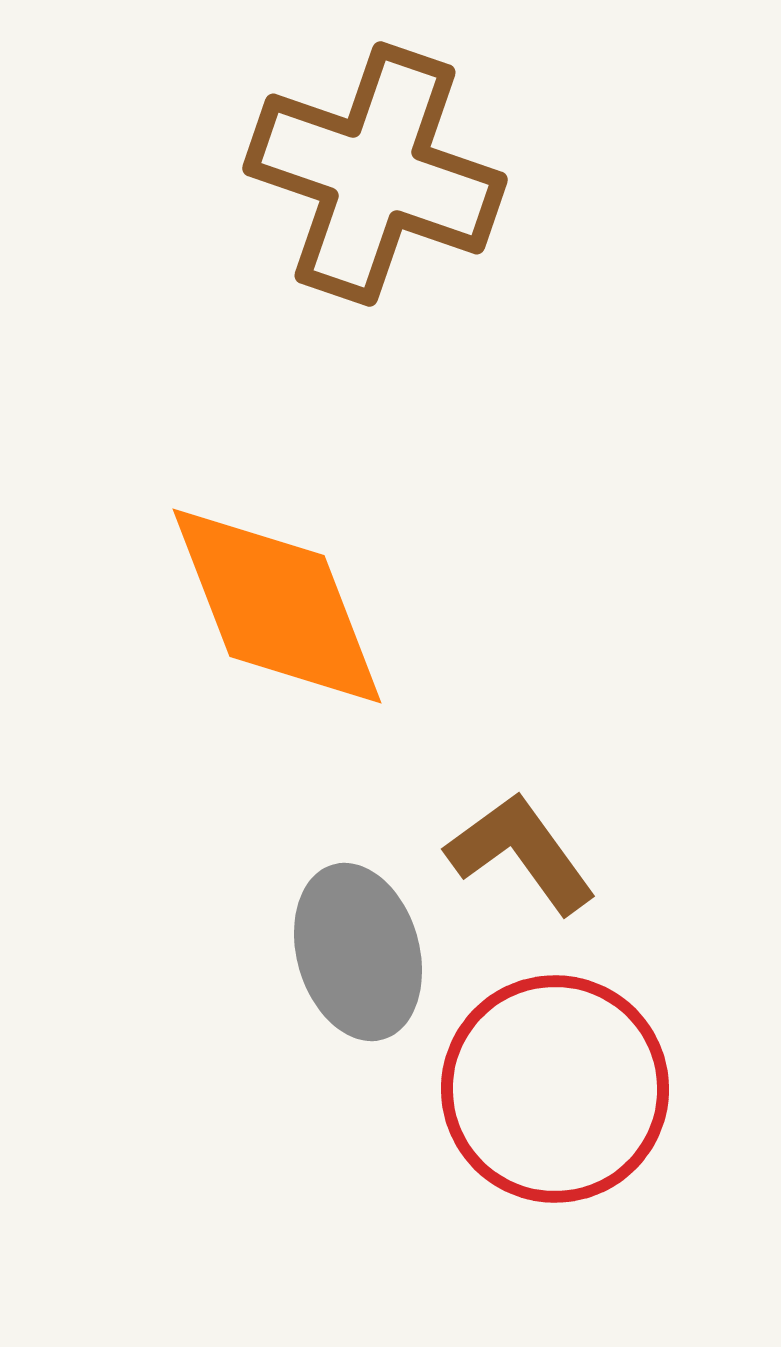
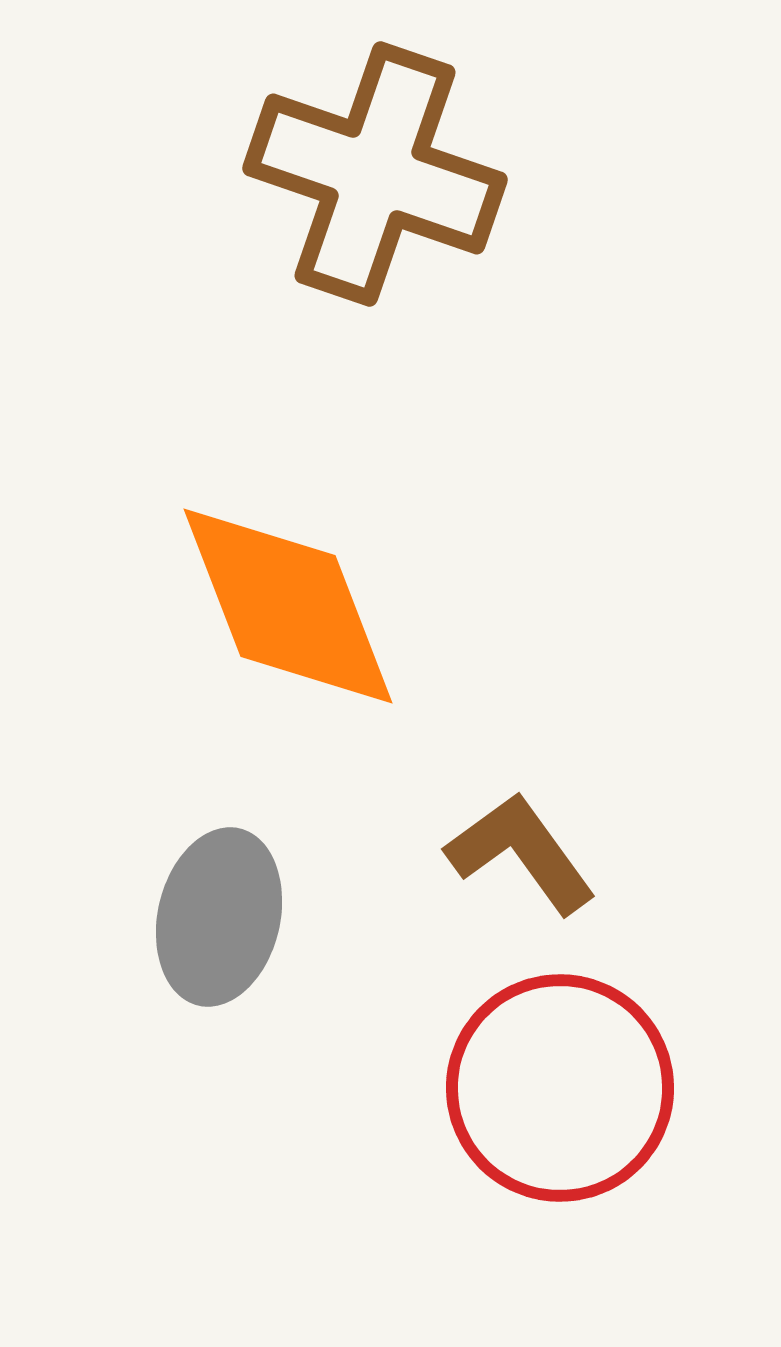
orange diamond: moved 11 px right
gray ellipse: moved 139 px left, 35 px up; rotated 29 degrees clockwise
red circle: moved 5 px right, 1 px up
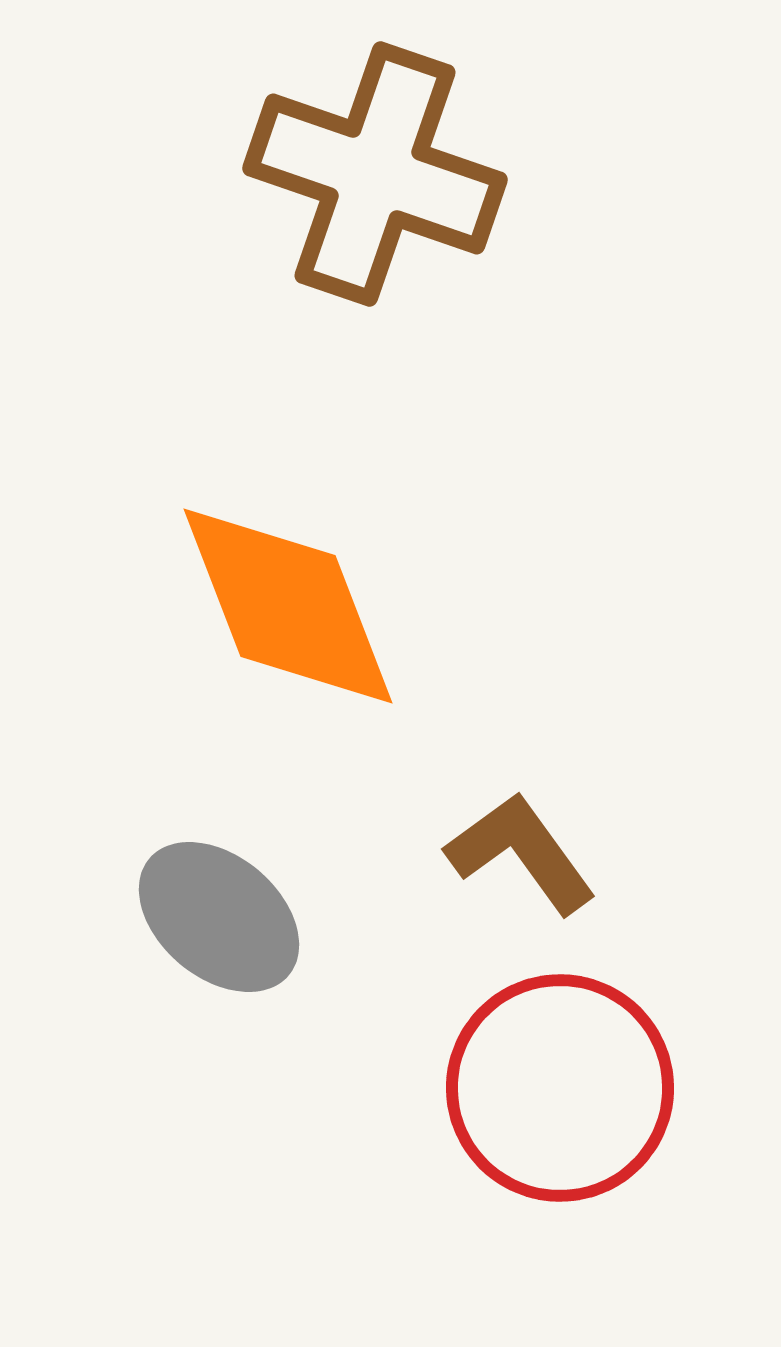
gray ellipse: rotated 63 degrees counterclockwise
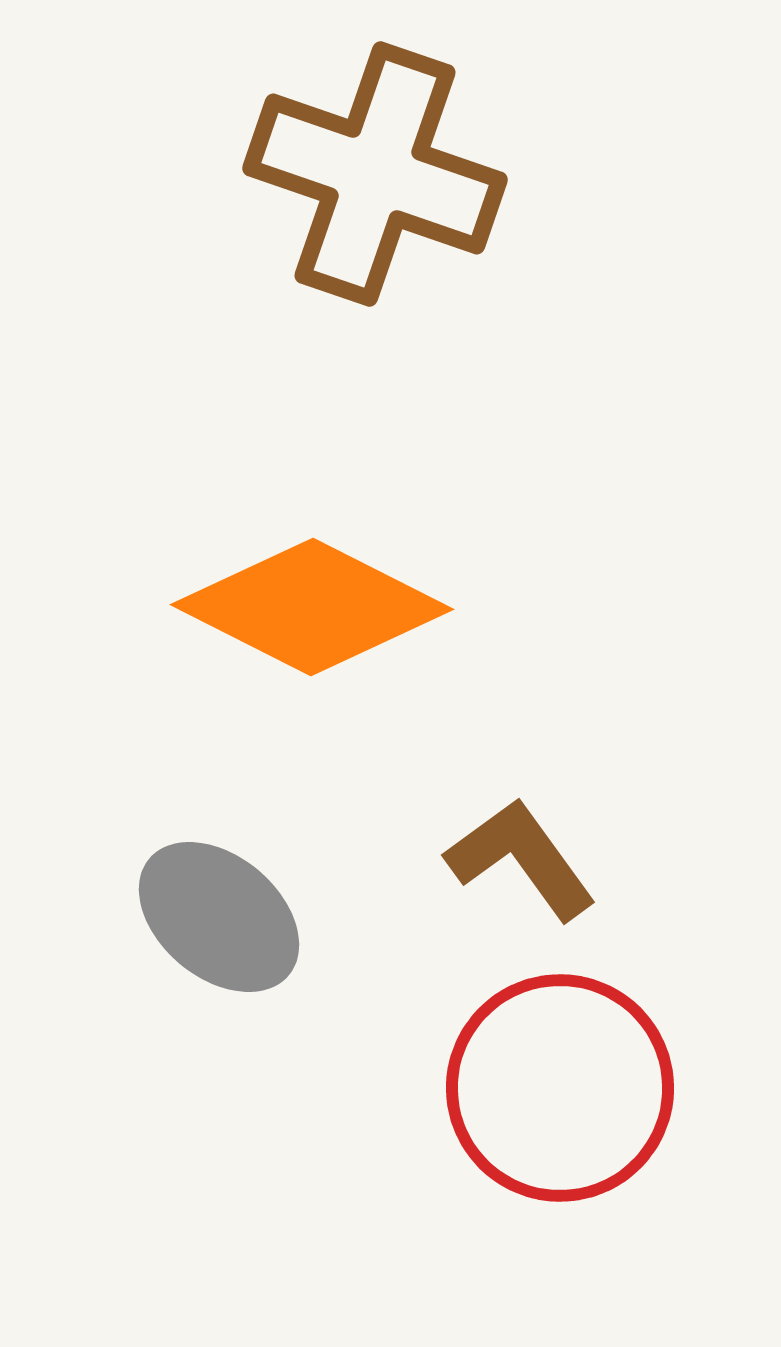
orange diamond: moved 24 px right, 1 px down; rotated 42 degrees counterclockwise
brown L-shape: moved 6 px down
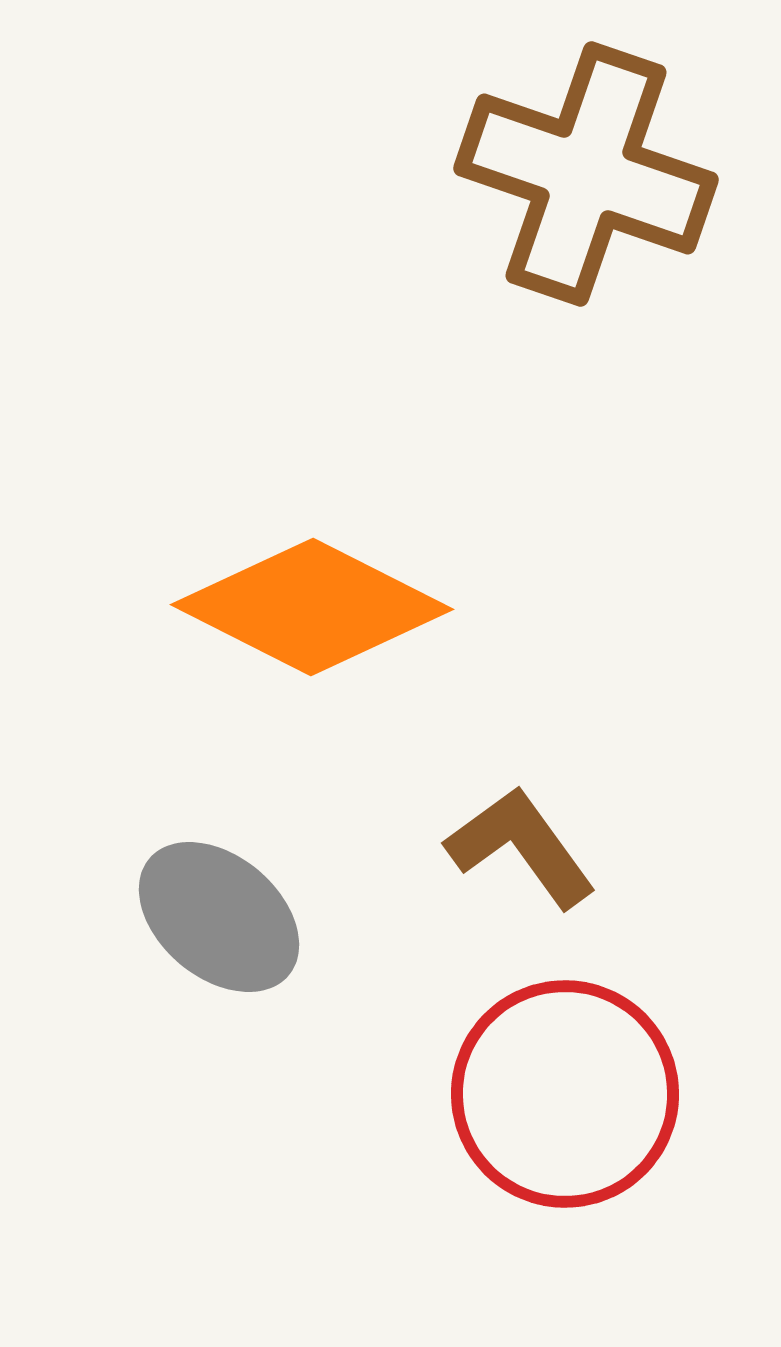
brown cross: moved 211 px right
brown L-shape: moved 12 px up
red circle: moved 5 px right, 6 px down
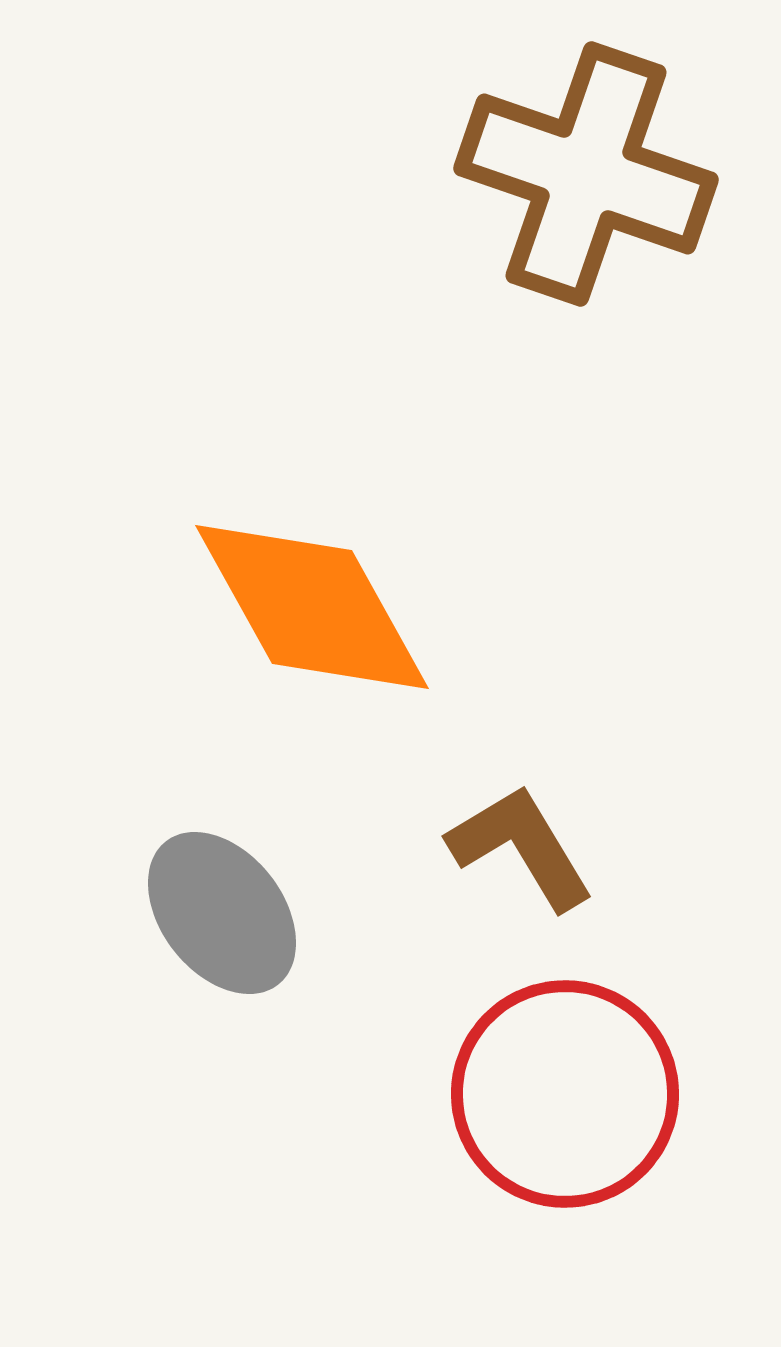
orange diamond: rotated 34 degrees clockwise
brown L-shape: rotated 5 degrees clockwise
gray ellipse: moved 3 px right, 4 px up; rotated 12 degrees clockwise
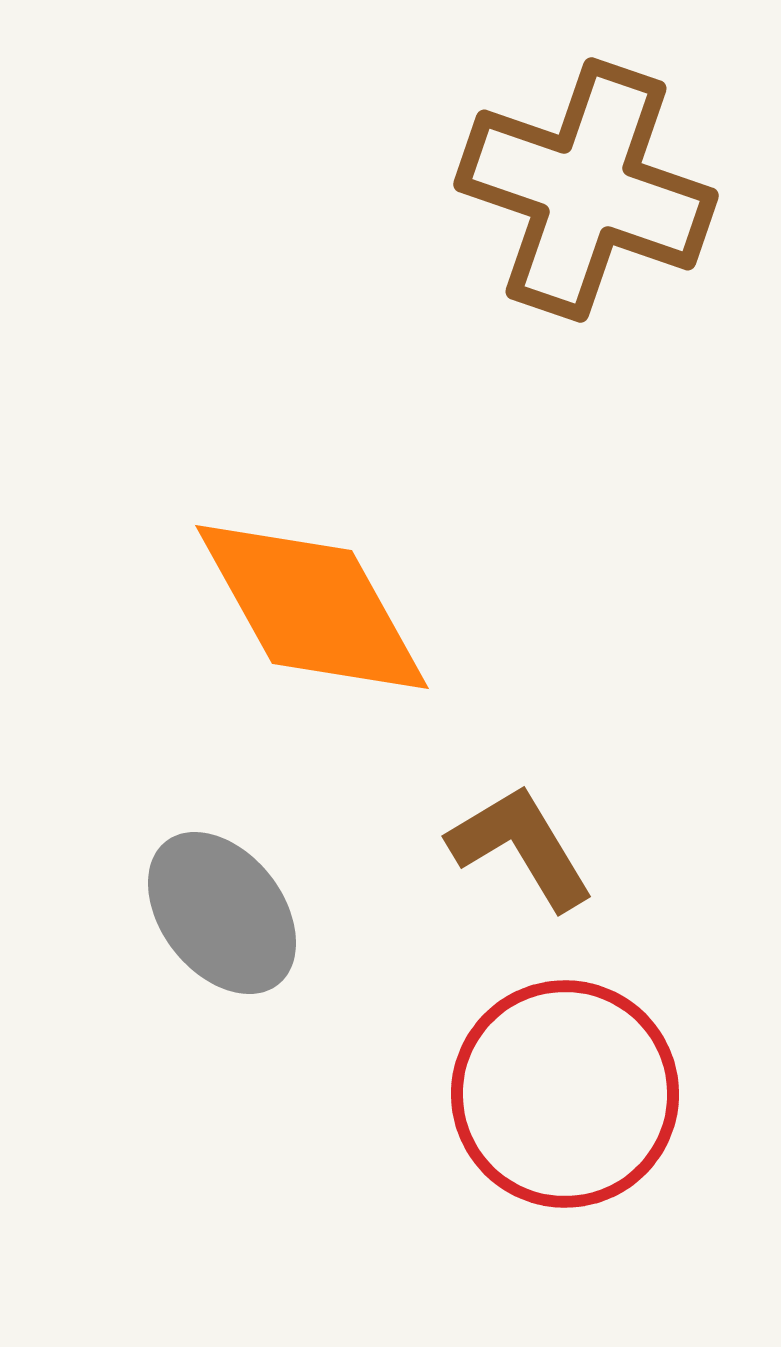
brown cross: moved 16 px down
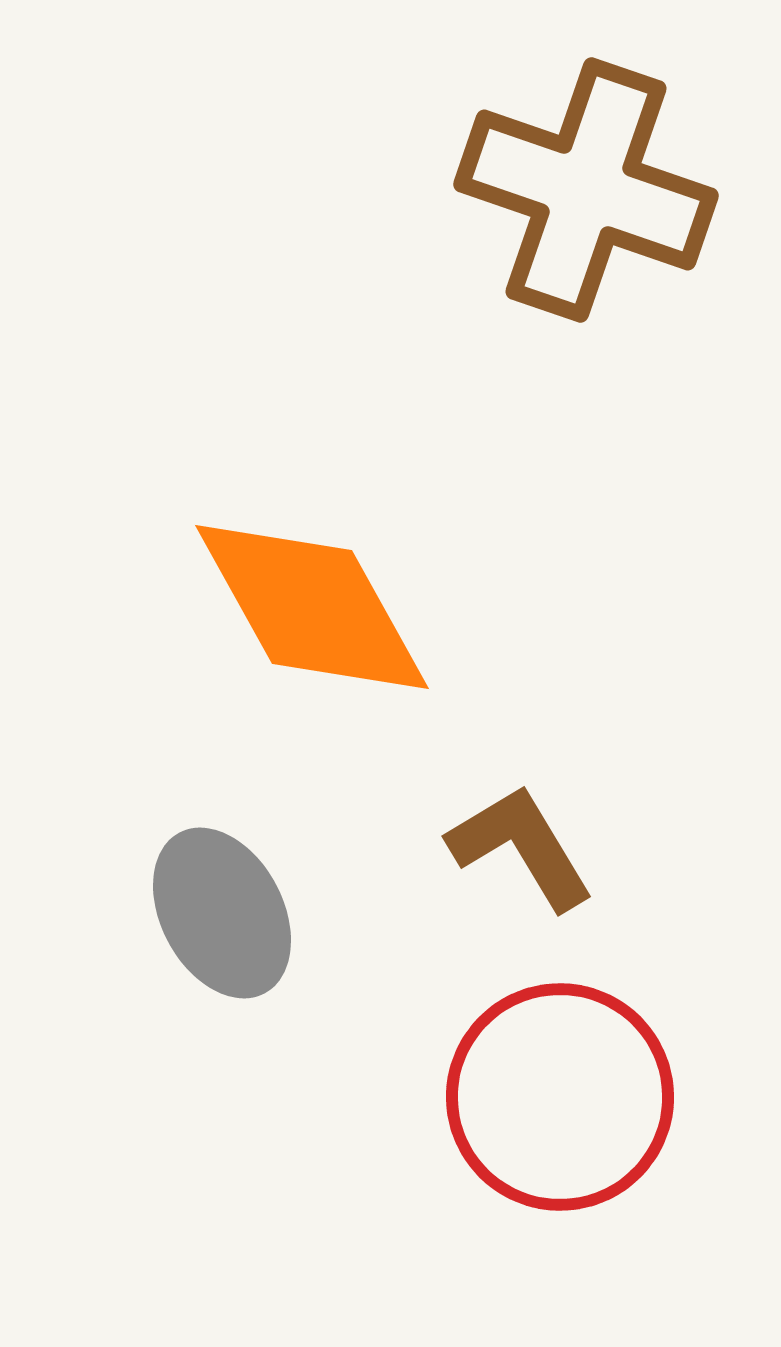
gray ellipse: rotated 10 degrees clockwise
red circle: moved 5 px left, 3 px down
